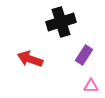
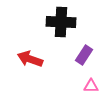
black cross: rotated 20 degrees clockwise
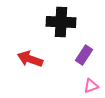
pink triangle: rotated 21 degrees counterclockwise
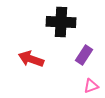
red arrow: moved 1 px right
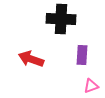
black cross: moved 3 px up
purple rectangle: moved 2 px left; rotated 30 degrees counterclockwise
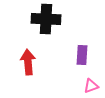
black cross: moved 15 px left
red arrow: moved 3 px left, 3 px down; rotated 65 degrees clockwise
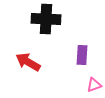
red arrow: rotated 55 degrees counterclockwise
pink triangle: moved 3 px right, 1 px up
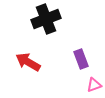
black cross: rotated 24 degrees counterclockwise
purple rectangle: moved 1 px left, 4 px down; rotated 24 degrees counterclockwise
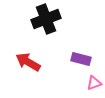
purple rectangle: rotated 54 degrees counterclockwise
pink triangle: moved 2 px up
